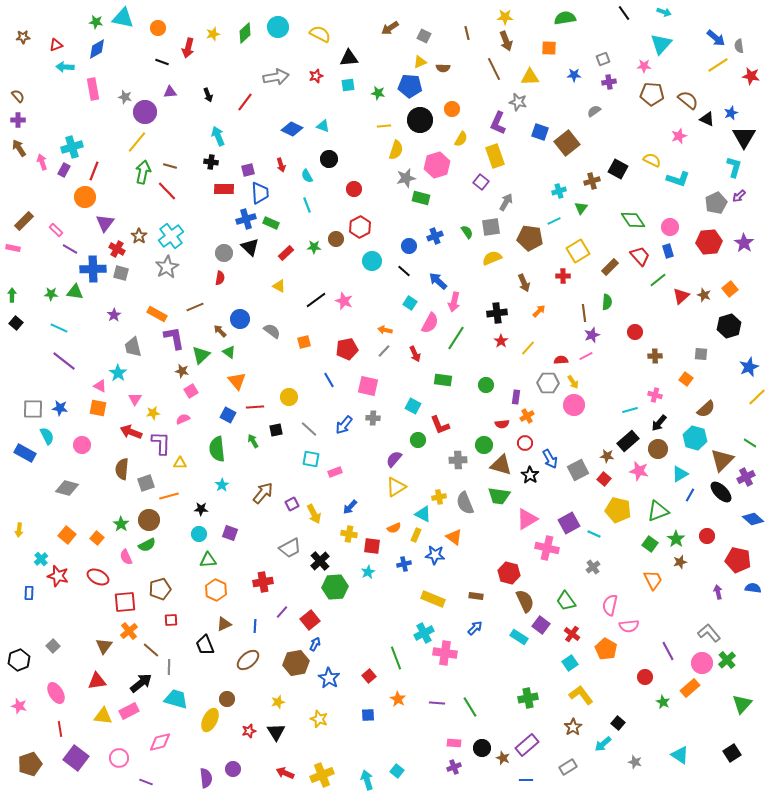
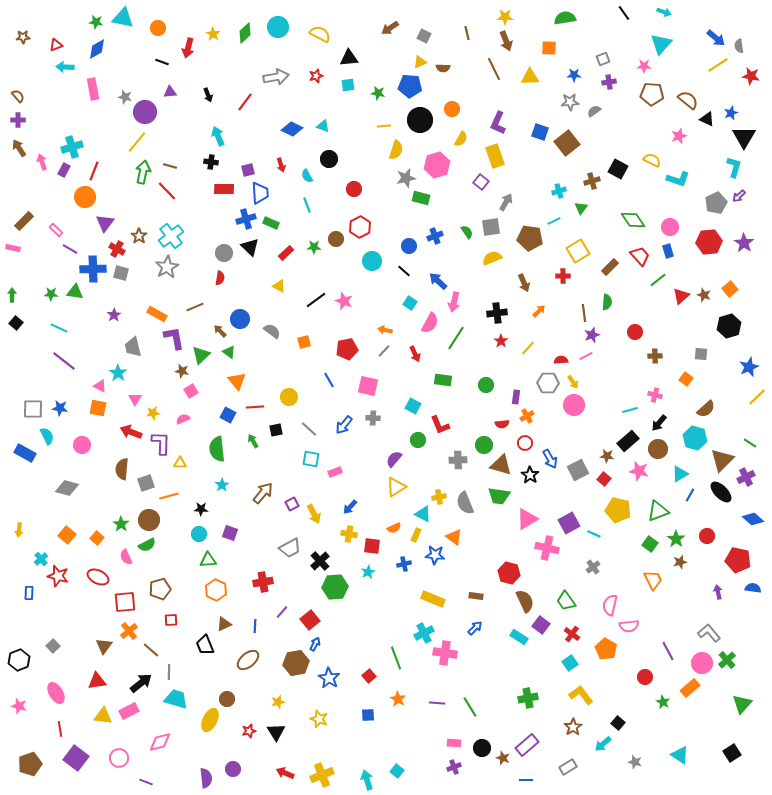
yellow star at (213, 34): rotated 24 degrees counterclockwise
gray star at (518, 102): moved 52 px right; rotated 18 degrees counterclockwise
gray line at (169, 667): moved 5 px down
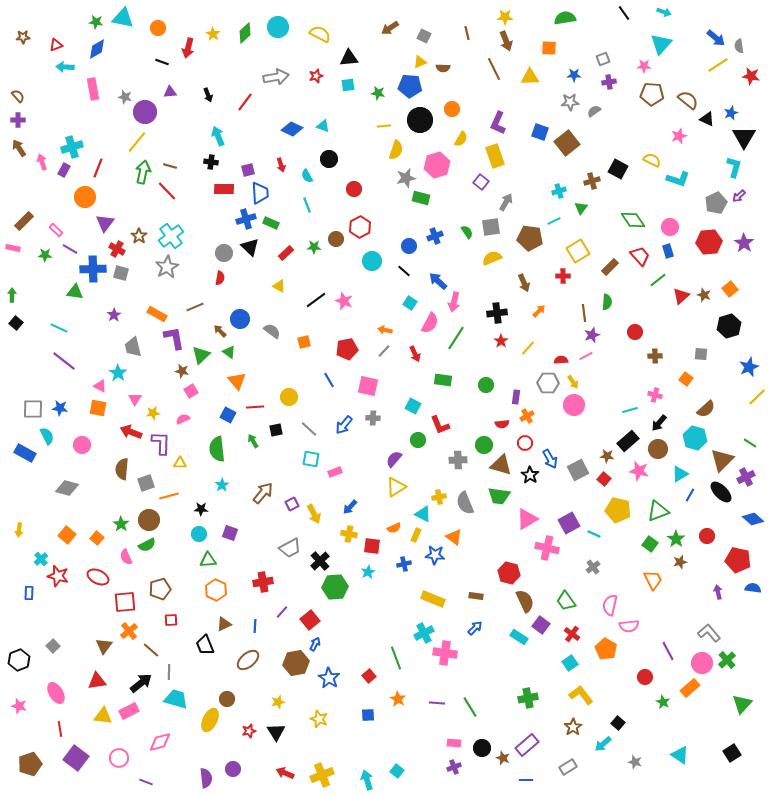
red line at (94, 171): moved 4 px right, 3 px up
green star at (51, 294): moved 6 px left, 39 px up
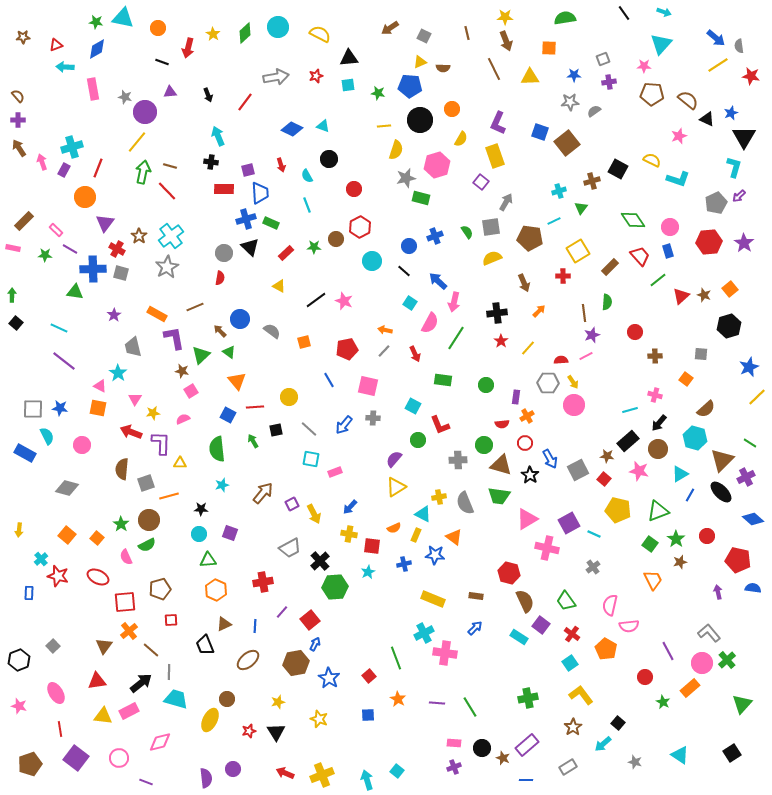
cyan star at (222, 485): rotated 16 degrees clockwise
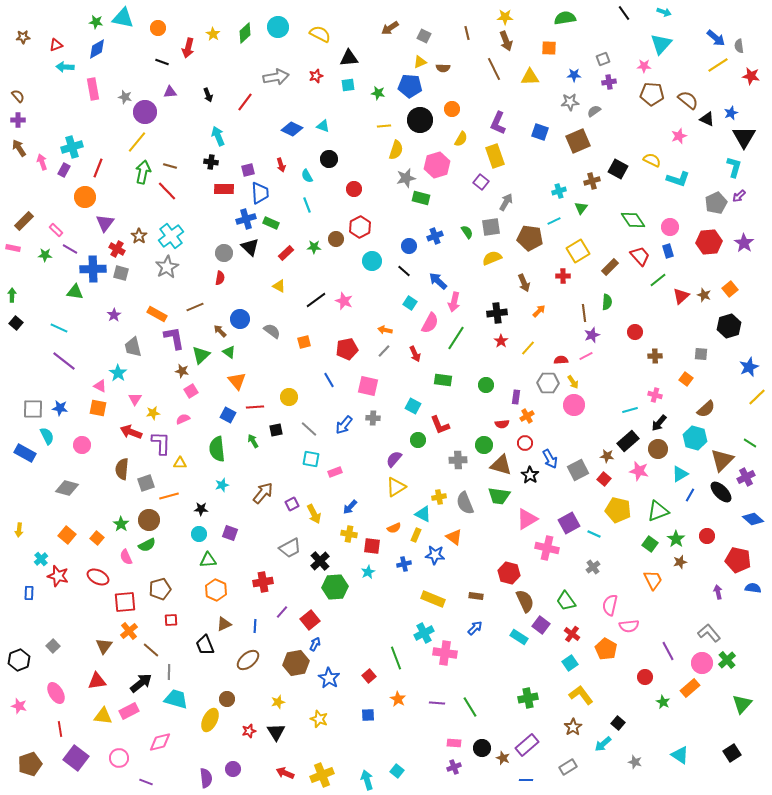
brown square at (567, 143): moved 11 px right, 2 px up; rotated 15 degrees clockwise
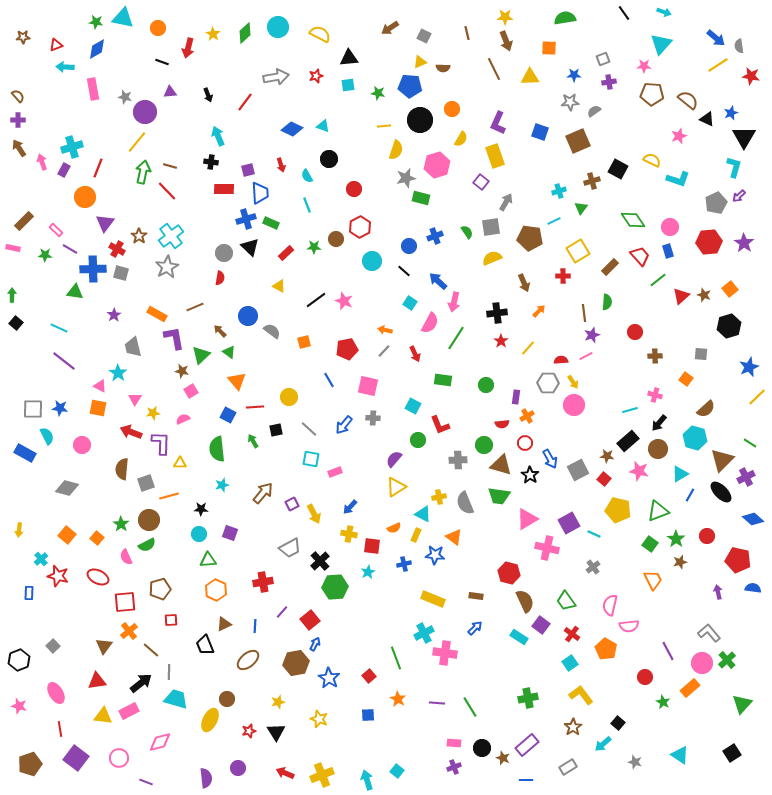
blue circle at (240, 319): moved 8 px right, 3 px up
purple circle at (233, 769): moved 5 px right, 1 px up
